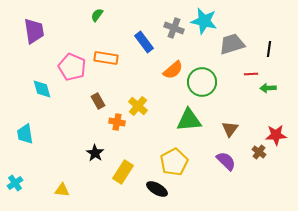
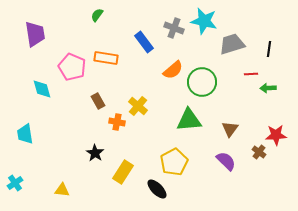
purple trapezoid: moved 1 px right, 3 px down
black ellipse: rotated 15 degrees clockwise
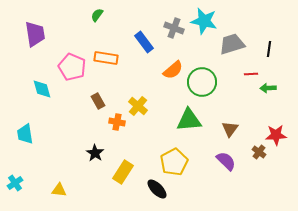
yellow triangle: moved 3 px left
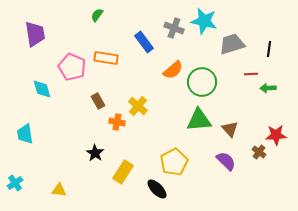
green triangle: moved 10 px right
brown triangle: rotated 18 degrees counterclockwise
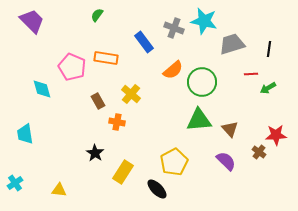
purple trapezoid: moved 3 px left, 13 px up; rotated 36 degrees counterclockwise
green arrow: rotated 28 degrees counterclockwise
yellow cross: moved 7 px left, 12 px up
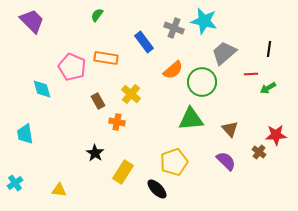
gray trapezoid: moved 8 px left, 9 px down; rotated 24 degrees counterclockwise
green triangle: moved 8 px left, 1 px up
yellow pentagon: rotated 8 degrees clockwise
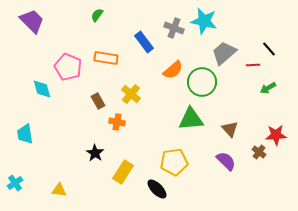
black line: rotated 49 degrees counterclockwise
pink pentagon: moved 4 px left
red line: moved 2 px right, 9 px up
yellow pentagon: rotated 12 degrees clockwise
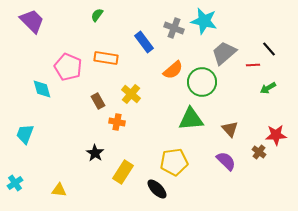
cyan trapezoid: rotated 30 degrees clockwise
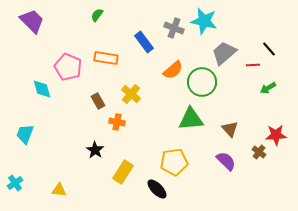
black star: moved 3 px up
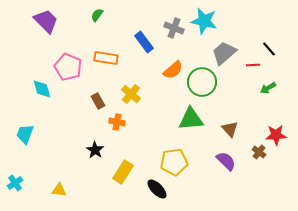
purple trapezoid: moved 14 px right
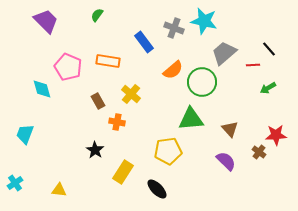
orange rectangle: moved 2 px right, 3 px down
yellow pentagon: moved 6 px left, 11 px up
